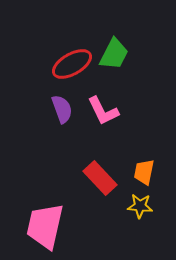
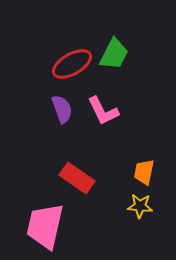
red rectangle: moved 23 px left; rotated 12 degrees counterclockwise
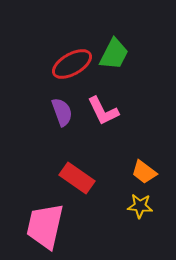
purple semicircle: moved 3 px down
orange trapezoid: rotated 64 degrees counterclockwise
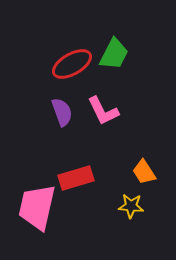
orange trapezoid: rotated 20 degrees clockwise
red rectangle: moved 1 px left; rotated 52 degrees counterclockwise
yellow star: moved 9 px left
pink trapezoid: moved 8 px left, 19 px up
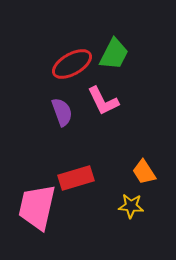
pink L-shape: moved 10 px up
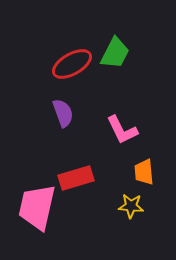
green trapezoid: moved 1 px right, 1 px up
pink L-shape: moved 19 px right, 29 px down
purple semicircle: moved 1 px right, 1 px down
orange trapezoid: rotated 28 degrees clockwise
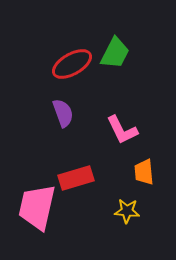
yellow star: moved 4 px left, 5 px down
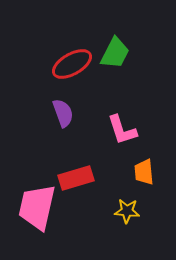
pink L-shape: rotated 8 degrees clockwise
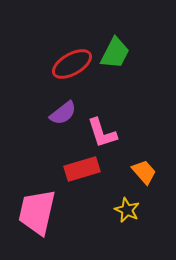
purple semicircle: rotated 72 degrees clockwise
pink L-shape: moved 20 px left, 3 px down
orange trapezoid: rotated 144 degrees clockwise
red rectangle: moved 6 px right, 9 px up
pink trapezoid: moved 5 px down
yellow star: moved 1 px up; rotated 20 degrees clockwise
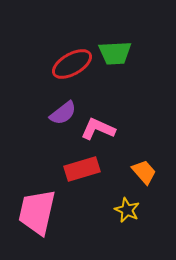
green trapezoid: rotated 60 degrees clockwise
pink L-shape: moved 4 px left, 4 px up; rotated 132 degrees clockwise
